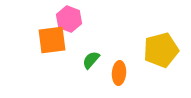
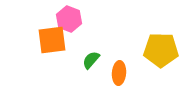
yellow pentagon: rotated 16 degrees clockwise
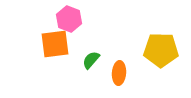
orange square: moved 3 px right, 4 px down
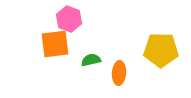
green semicircle: rotated 36 degrees clockwise
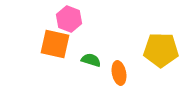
orange square: rotated 20 degrees clockwise
green semicircle: rotated 30 degrees clockwise
orange ellipse: rotated 15 degrees counterclockwise
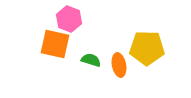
yellow pentagon: moved 14 px left, 2 px up
orange ellipse: moved 8 px up
